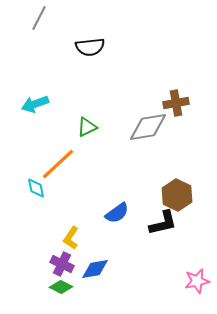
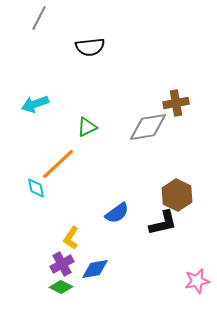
purple cross: rotated 35 degrees clockwise
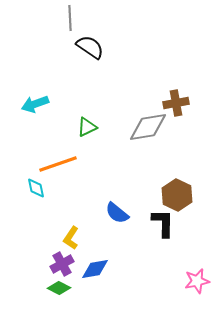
gray line: moved 31 px right; rotated 30 degrees counterclockwise
black semicircle: rotated 140 degrees counterclockwise
orange line: rotated 24 degrees clockwise
blue semicircle: rotated 75 degrees clockwise
black L-shape: rotated 76 degrees counterclockwise
green diamond: moved 2 px left, 1 px down
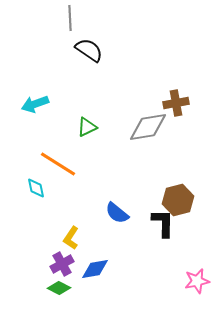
black semicircle: moved 1 px left, 3 px down
orange line: rotated 51 degrees clockwise
brown hexagon: moved 1 px right, 5 px down; rotated 20 degrees clockwise
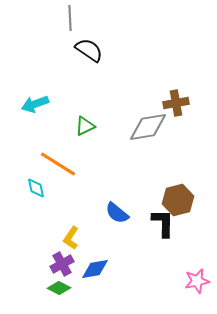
green triangle: moved 2 px left, 1 px up
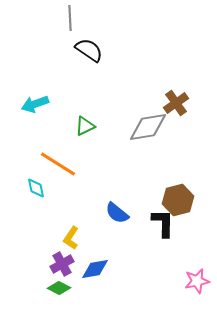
brown cross: rotated 25 degrees counterclockwise
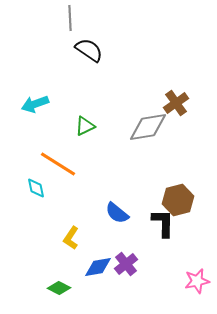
purple cross: moved 64 px right; rotated 10 degrees counterclockwise
blue diamond: moved 3 px right, 2 px up
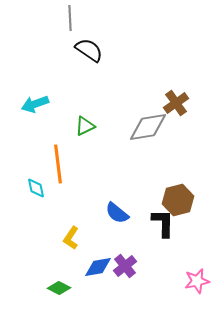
orange line: rotated 51 degrees clockwise
purple cross: moved 1 px left, 2 px down
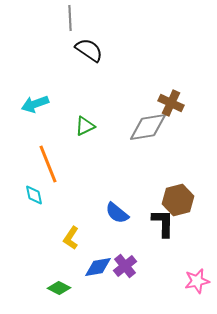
brown cross: moved 5 px left; rotated 30 degrees counterclockwise
orange line: moved 10 px left; rotated 15 degrees counterclockwise
cyan diamond: moved 2 px left, 7 px down
